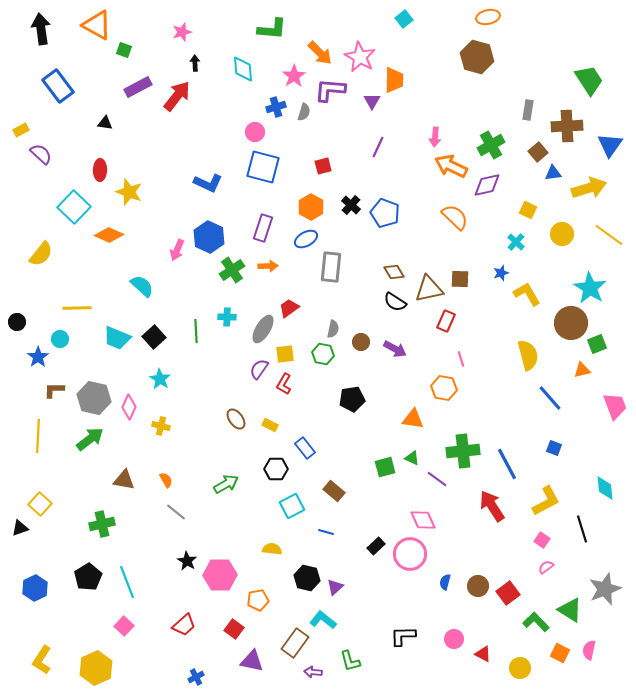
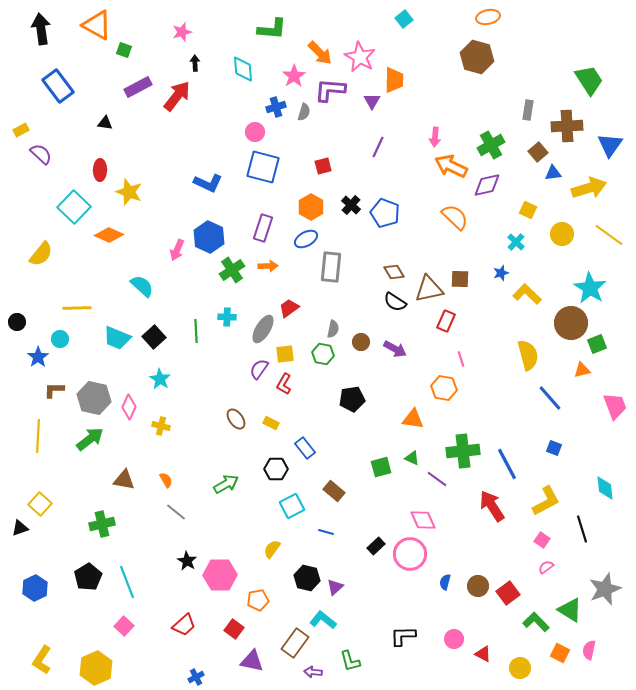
yellow L-shape at (527, 294): rotated 16 degrees counterclockwise
yellow rectangle at (270, 425): moved 1 px right, 2 px up
green square at (385, 467): moved 4 px left
yellow semicircle at (272, 549): rotated 60 degrees counterclockwise
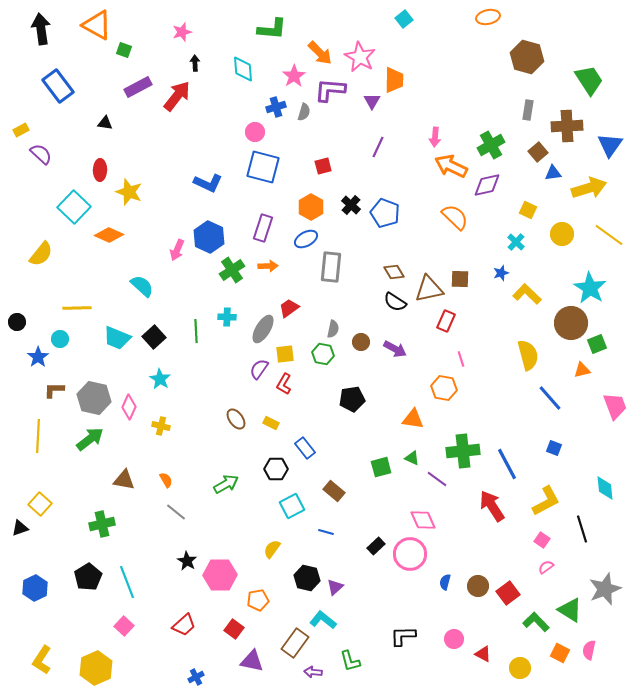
brown hexagon at (477, 57): moved 50 px right
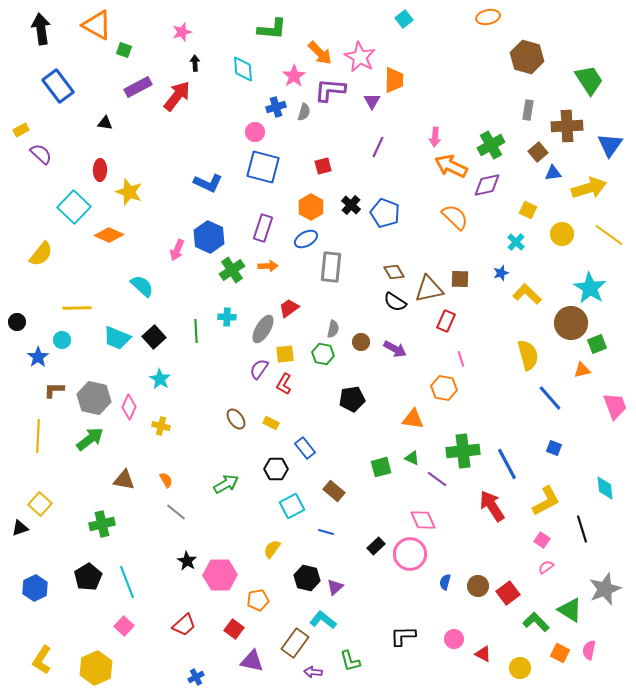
cyan circle at (60, 339): moved 2 px right, 1 px down
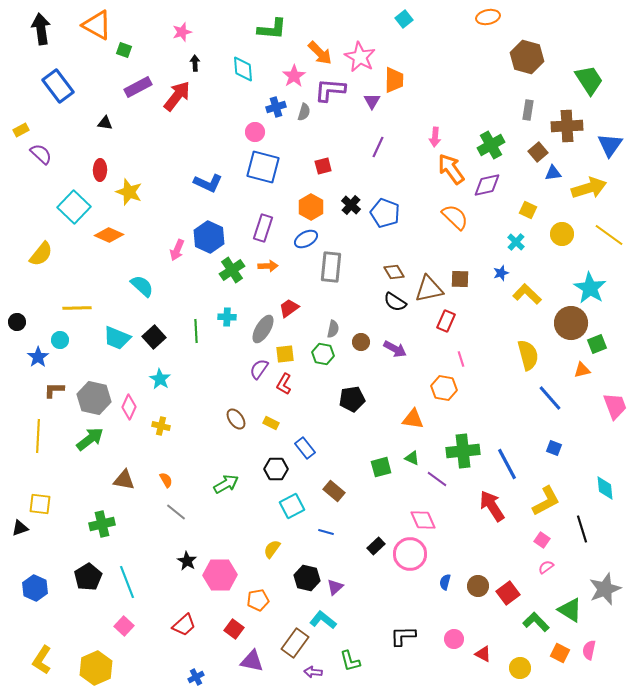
orange arrow at (451, 166): moved 3 px down; rotated 28 degrees clockwise
cyan circle at (62, 340): moved 2 px left
yellow square at (40, 504): rotated 35 degrees counterclockwise
blue hexagon at (35, 588): rotated 10 degrees counterclockwise
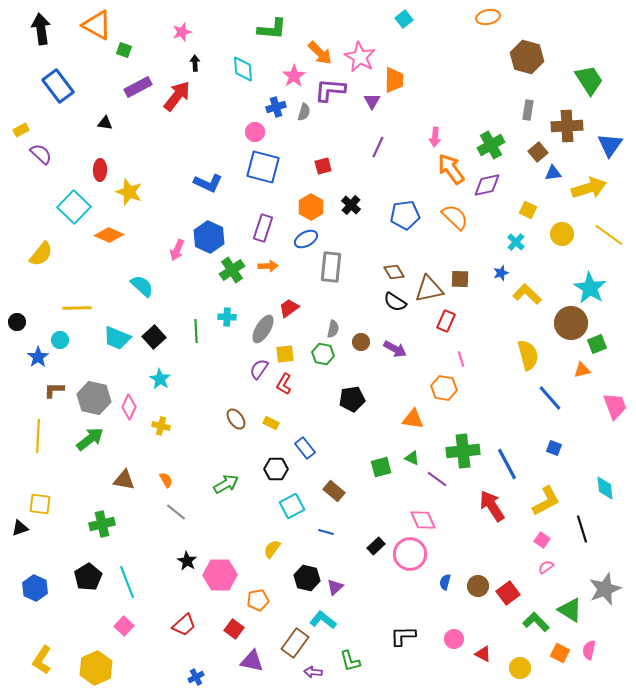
blue pentagon at (385, 213): moved 20 px right, 2 px down; rotated 28 degrees counterclockwise
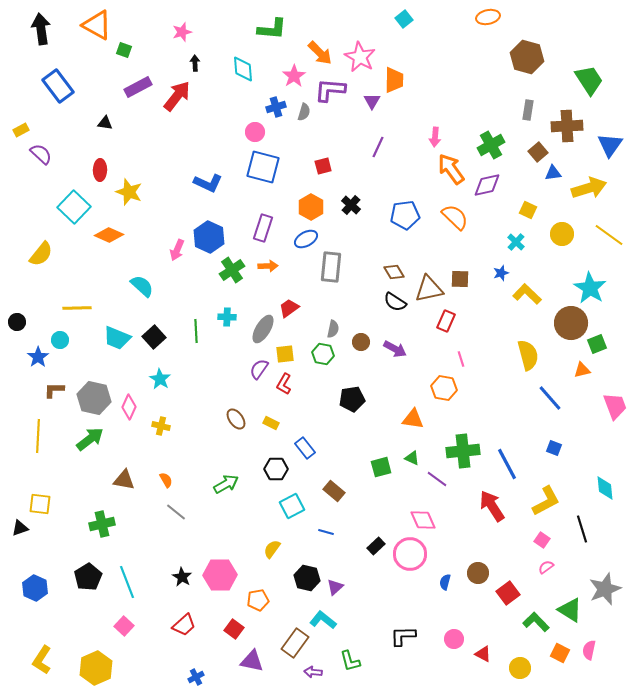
black star at (187, 561): moved 5 px left, 16 px down
brown circle at (478, 586): moved 13 px up
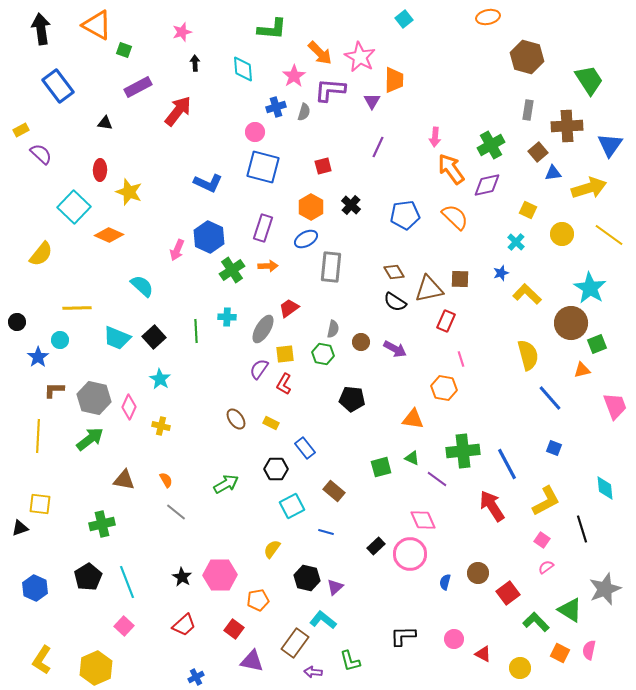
red arrow at (177, 96): moved 1 px right, 15 px down
black pentagon at (352, 399): rotated 15 degrees clockwise
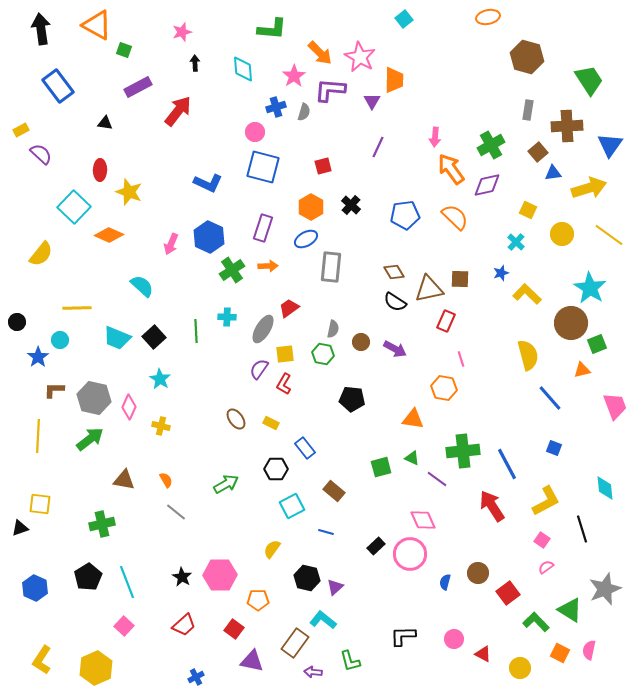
pink arrow at (177, 250): moved 6 px left, 6 px up
orange pentagon at (258, 600): rotated 10 degrees clockwise
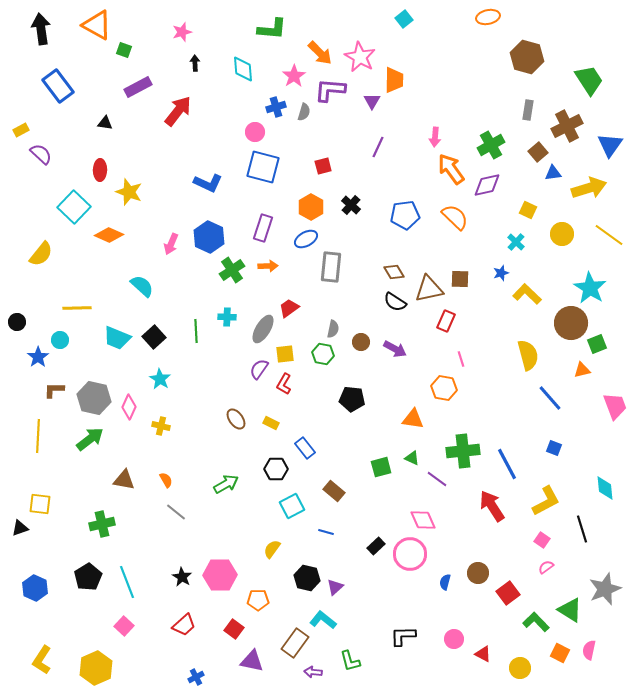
brown cross at (567, 126): rotated 24 degrees counterclockwise
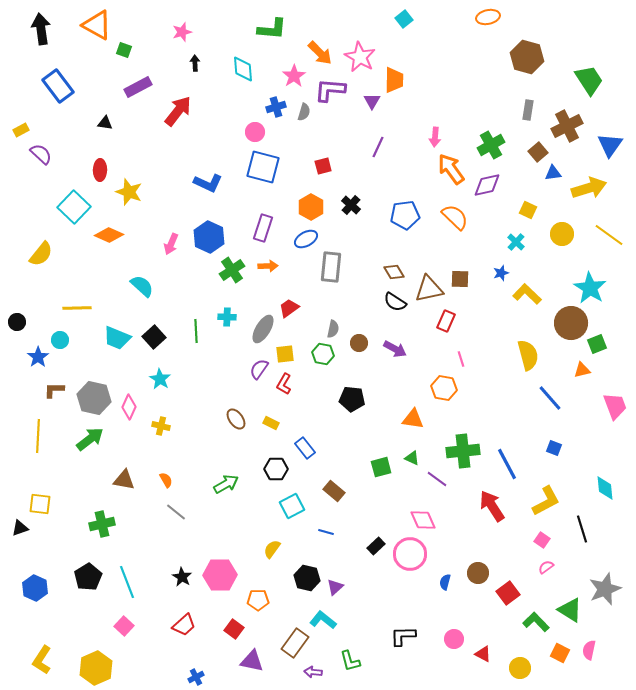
brown circle at (361, 342): moved 2 px left, 1 px down
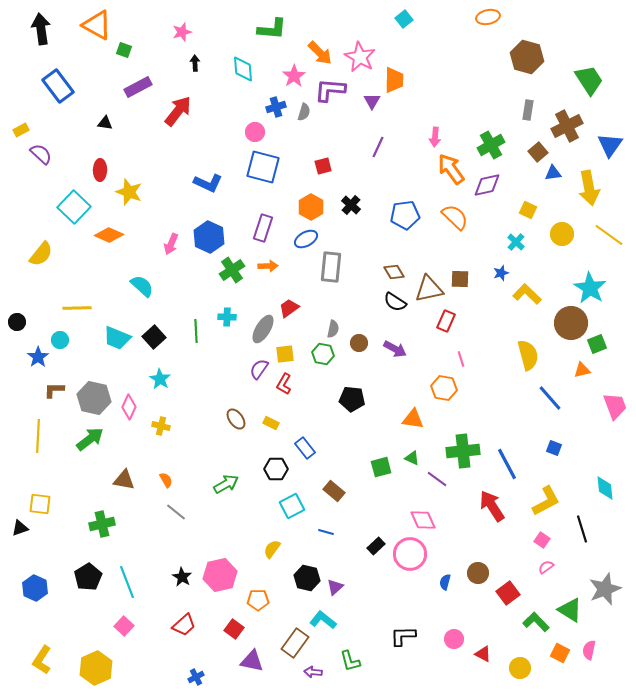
yellow arrow at (589, 188): rotated 96 degrees clockwise
pink hexagon at (220, 575): rotated 12 degrees counterclockwise
